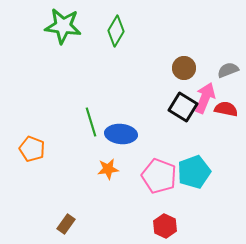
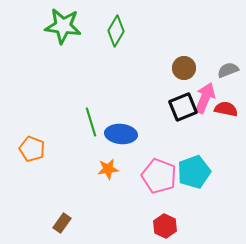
black square: rotated 36 degrees clockwise
brown rectangle: moved 4 px left, 1 px up
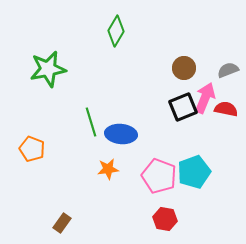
green star: moved 15 px left, 43 px down; rotated 18 degrees counterclockwise
red hexagon: moved 7 px up; rotated 15 degrees counterclockwise
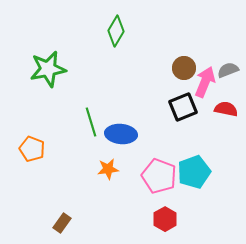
pink arrow: moved 16 px up
red hexagon: rotated 20 degrees clockwise
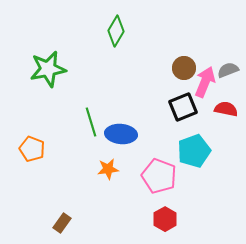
cyan pentagon: moved 21 px up
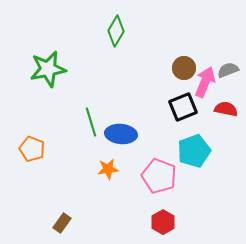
red hexagon: moved 2 px left, 3 px down
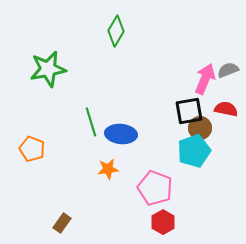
brown circle: moved 16 px right, 60 px down
pink arrow: moved 3 px up
black square: moved 6 px right, 4 px down; rotated 12 degrees clockwise
pink pentagon: moved 4 px left, 12 px down
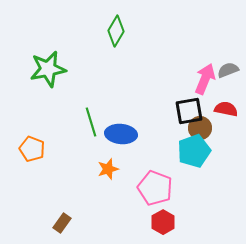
orange star: rotated 10 degrees counterclockwise
